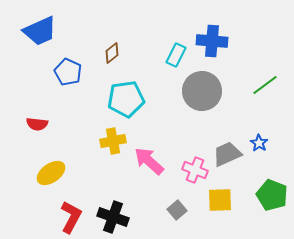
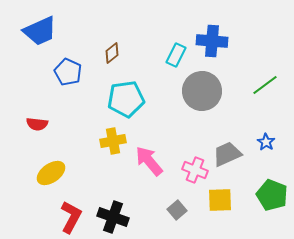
blue star: moved 7 px right, 1 px up
pink arrow: rotated 8 degrees clockwise
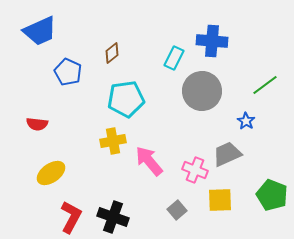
cyan rectangle: moved 2 px left, 3 px down
blue star: moved 20 px left, 21 px up
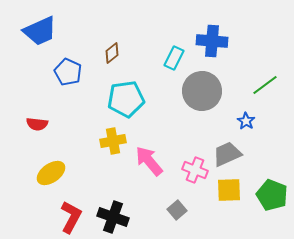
yellow square: moved 9 px right, 10 px up
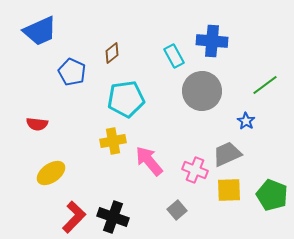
cyan rectangle: moved 2 px up; rotated 55 degrees counterclockwise
blue pentagon: moved 4 px right
red L-shape: moved 3 px right; rotated 16 degrees clockwise
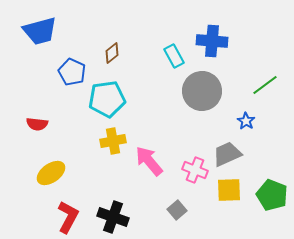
blue trapezoid: rotated 9 degrees clockwise
cyan pentagon: moved 19 px left
red L-shape: moved 6 px left; rotated 16 degrees counterclockwise
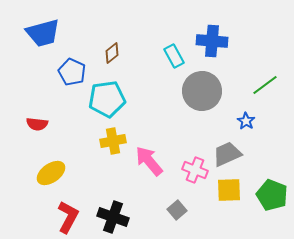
blue trapezoid: moved 3 px right, 2 px down
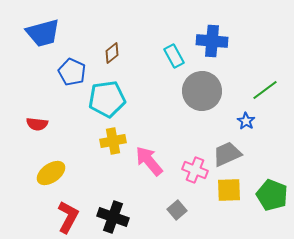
green line: moved 5 px down
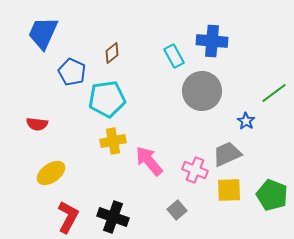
blue trapezoid: rotated 129 degrees clockwise
green line: moved 9 px right, 3 px down
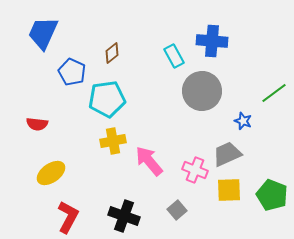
blue star: moved 3 px left; rotated 12 degrees counterclockwise
black cross: moved 11 px right, 1 px up
